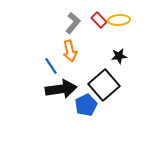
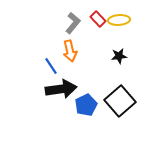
red rectangle: moved 1 px left, 1 px up
black square: moved 16 px right, 16 px down
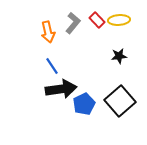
red rectangle: moved 1 px left, 1 px down
orange arrow: moved 22 px left, 19 px up
blue line: moved 1 px right
blue pentagon: moved 2 px left, 1 px up
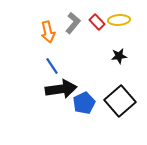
red rectangle: moved 2 px down
blue pentagon: moved 1 px up
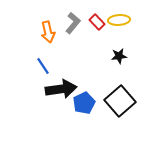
blue line: moved 9 px left
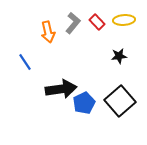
yellow ellipse: moved 5 px right
blue line: moved 18 px left, 4 px up
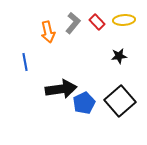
blue line: rotated 24 degrees clockwise
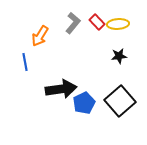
yellow ellipse: moved 6 px left, 4 px down
orange arrow: moved 8 px left, 4 px down; rotated 45 degrees clockwise
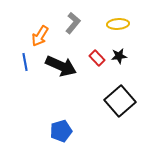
red rectangle: moved 36 px down
black arrow: moved 23 px up; rotated 32 degrees clockwise
blue pentagon: moved 23 px left, 28 px down; rotated 10 degrees clockwise
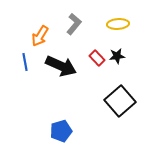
gray L-shape: moved 1 px right, 1 px down
black star: moved 2 px left
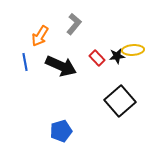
yellow ellipse: moved 15 px right, 26 px down
